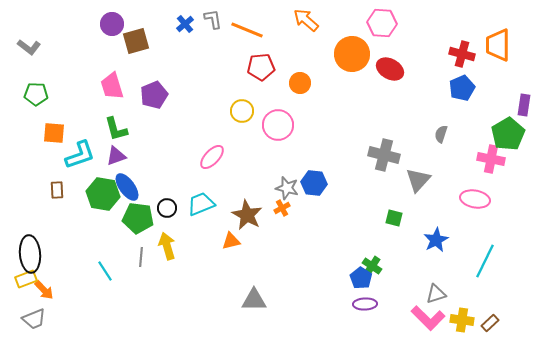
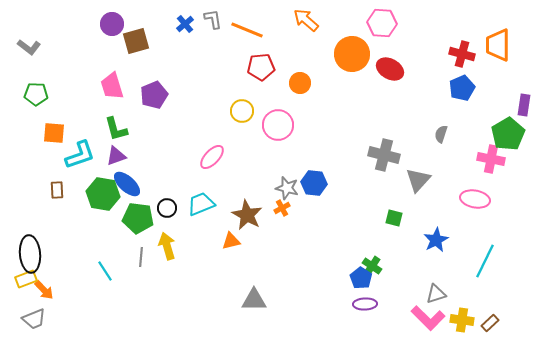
blue ellipse at (127, 187): moved 3 px up; rotated 12 degrees counterclockwise
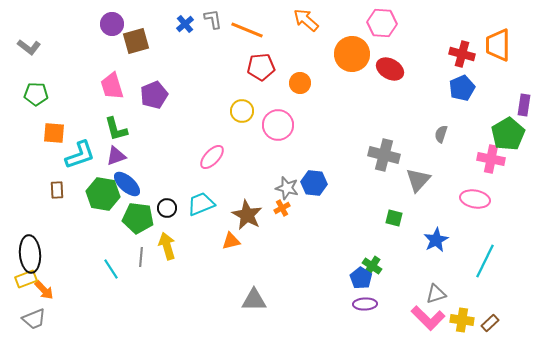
cyan line at (105, 271): moved 6 px right, 2 px up
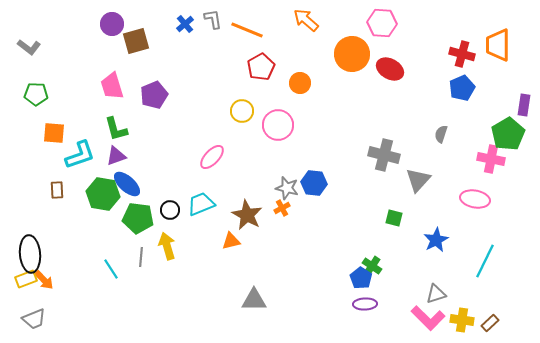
red pentagon at (261, 67): rotated 24 degrees counterclockwise
black circle at (167, 208): moved 3 px right, 2 px down
orange arrow at (44, 290): moved 10 px up
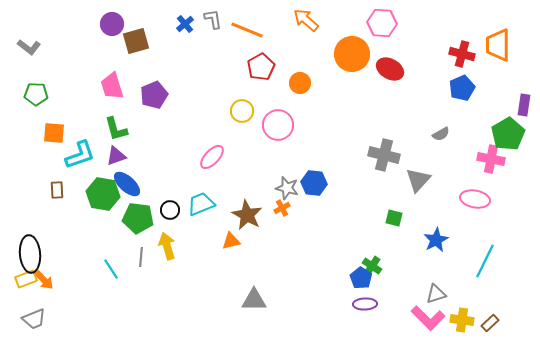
gray semicircle at (441, 134): rotated 138 degrees counterclockwise
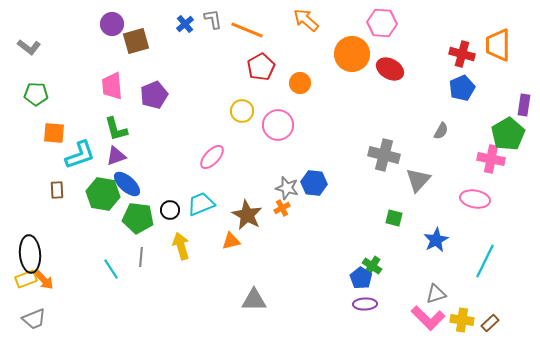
pink trapezoid at (112, 86): rotated 12 degrees clockwise
gray semicircle at (441, 134): moved 3 px up; rotated 30 degrees counterclockwise
yellow arrow at (167, 246): moved 14 px right
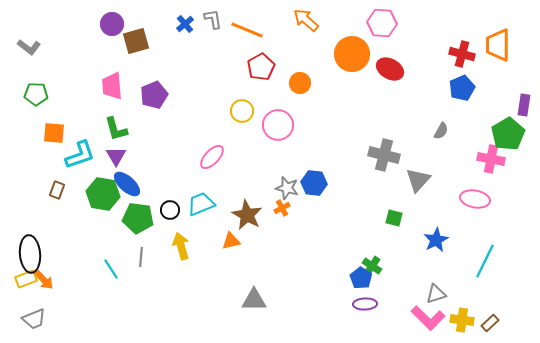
purple triangle at (116, 156): rotated 40 degrees counterclockwise
brown rectangle at (57, 190): rotated 24 degrees clockwise
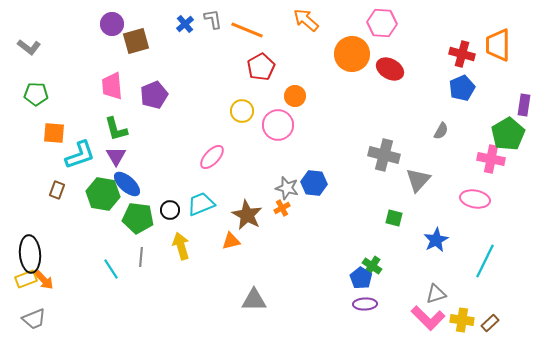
orange circle at (300, 83): moved 5 px left, 13 px down
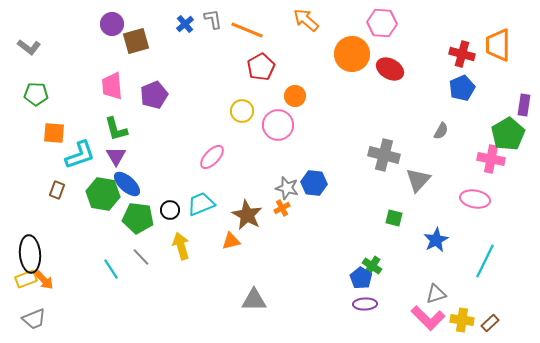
gray line at (141, 257): rotated 48 degrees counterclockwise
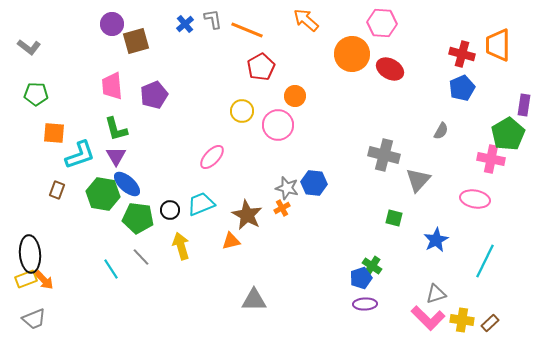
blue pentagon at (361, 278): rotated 20 degrees clockwise
